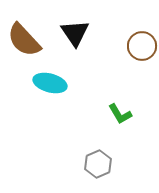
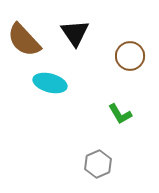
brown circle: moved 12 px left, 10 px down
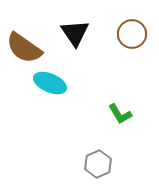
brown semicircle: moved 8 px down; rotated 12 degrees counterclockwise
brown circle: moved 2 px right, 22 px up
cyan ellipse: rotated 8 degrees clockwise
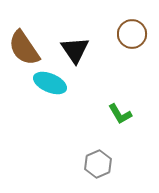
black triangle: moved 17 px down
brown semicircle: rotated 21 degrees clockwise
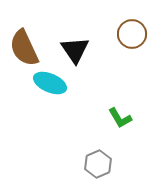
brown semicircle: rotated 9 degrees clockwise
green L-shape: moved 4 px down
